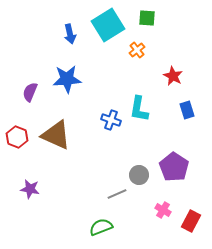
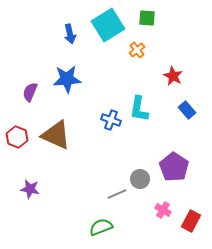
blue rectangle: rotated 24 degrees counterclockwise
gray circle: moved 1 px right, 4 px down
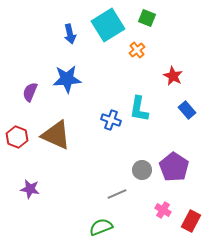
green square: rotated 18 degrees clockwise
gray circle: moved 2 px right, 9 px up
